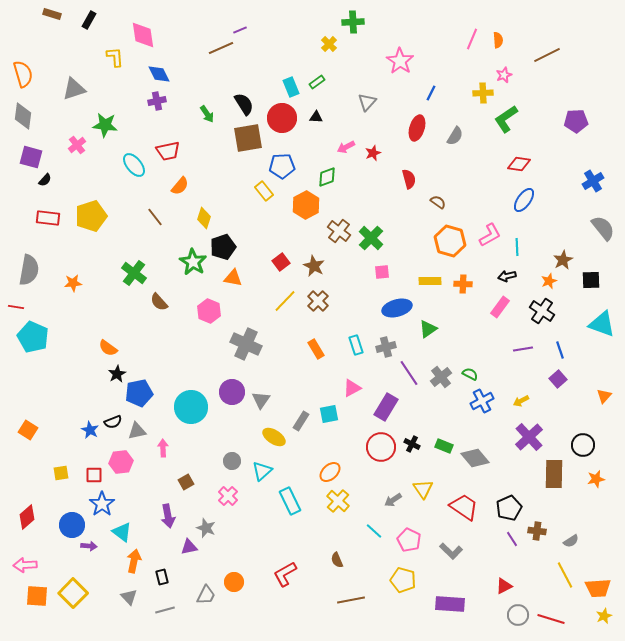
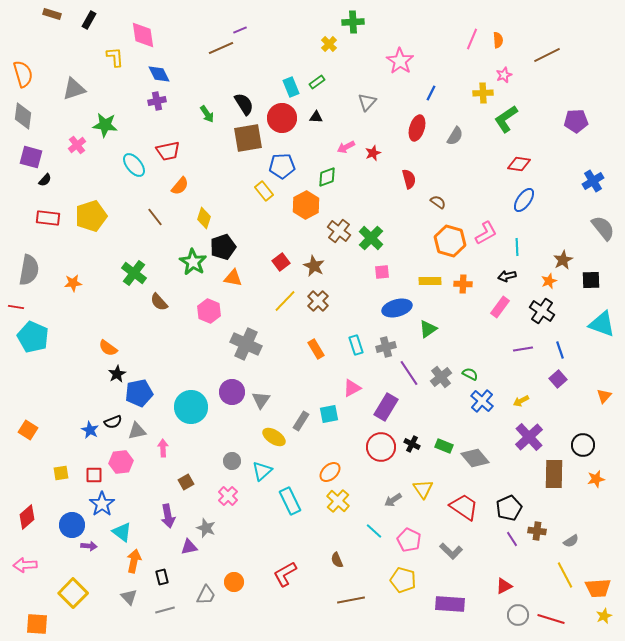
pink L-shape at (490, 235): moved 4 px left, 2 px up
blue cross at (482, 401): rotated 20 degrees counterclockwise
orange square at (37, 596): moved 28 px down
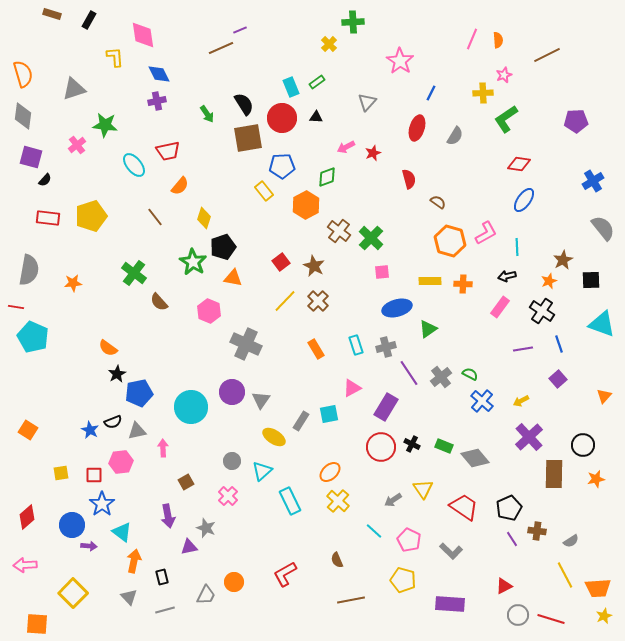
blue line at (560, 350): moved 1 px left, 6 px up
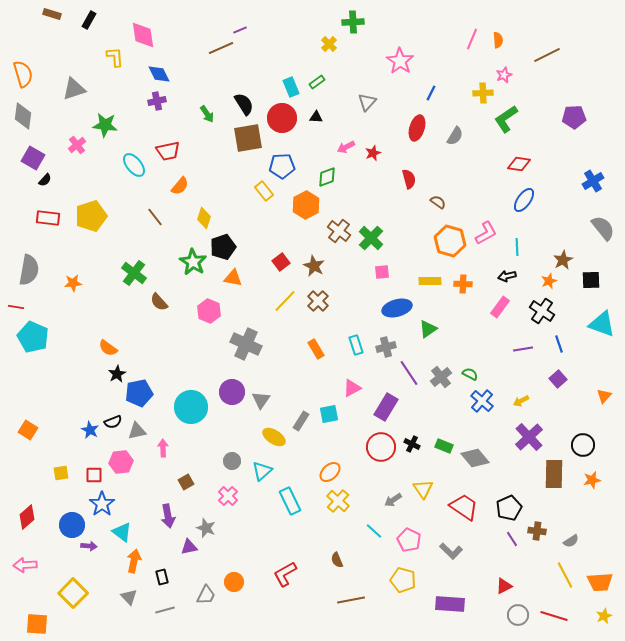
purple pentagon at (576, 121): moved 2 px left, 4 px up
purple square at (31, 157): moved 2 px right, 1 px down; rotated 15 degrees clockwise
orange star at (596, 479): moved 4 px left, 1 px down
orange trapezoid at (598, 588): moved 2 px right, 6 px up
red line at (551, 619): moved 3 px right, 3 px up
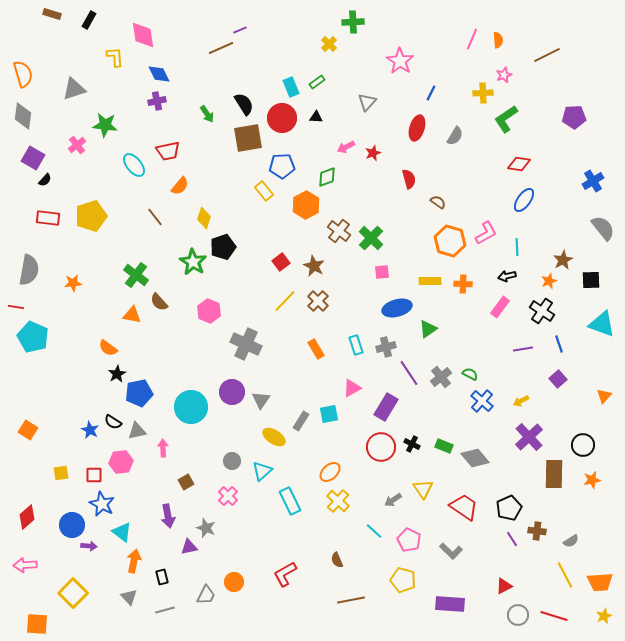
green cross at (134, 273): moved 2 px right, 2 px down
orange triangle at (233, 278): moved 101 px left, 37 px down
black semicircle at (113, 422): rotated 54 degrees clockwise
blue star at (102, 504): rotated 10 degrees counterclockwise
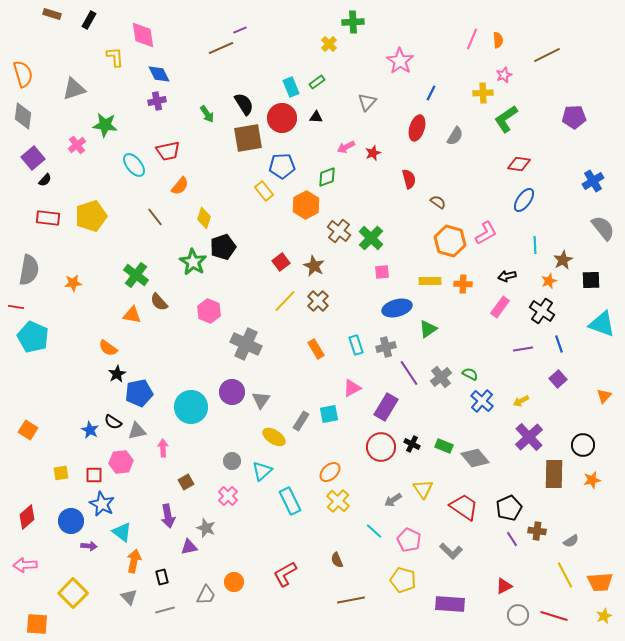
purple square at (33, 158): rotated 20 degrees clockwise
cyan line at (517, 247): moved 18 px right, 2 px up
blue circle at (72, 525): moved 1 px left, 4 px up
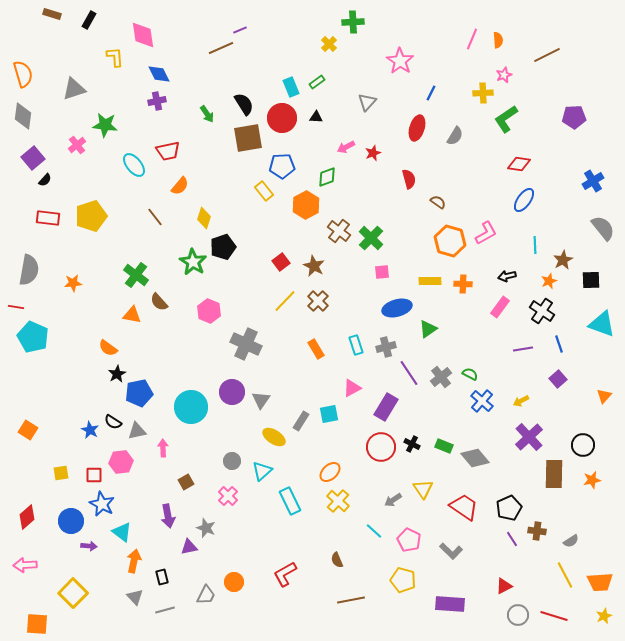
gray triangle at (129, 597): moved 6 px right
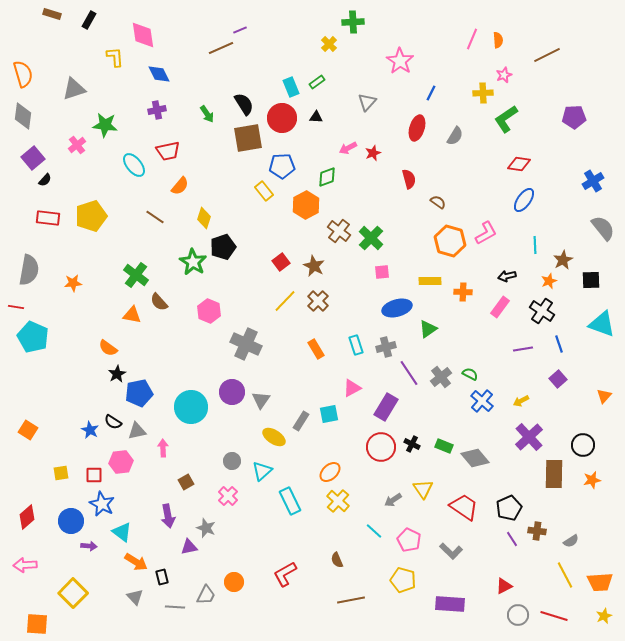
purple cross at (157, 101): moved 9 px down
pink arrow at (346, 147): moved 2 px right, 1 px down
brown line at (155, 217): rotated 18 degrees counterclockwise
orange cross at (463, 284): moved 8 px down
orange arrow at (134, 561): moved 2 px right, 1 px down; rotated 110 degrees clockwise
gray line at (165, 610): moved 10 px right, 3 px up; rotated 18 degrees clockwise
